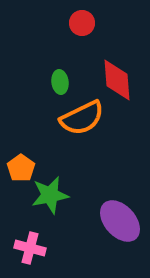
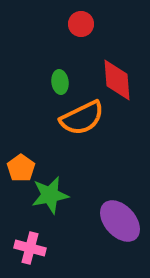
red circle: moved 1 px left, 1 px down
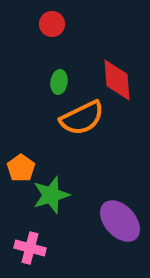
red circle: moved 29 px left
green ellipse: moved 1 px left; rotated 15 degrees clockwise
green star: moved 1 px right; rotated 6 degrees counterclockwise
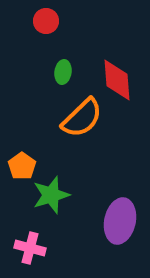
red circle: moved 6 px left, 3 px up
green ellipse: moved 4 px right, 10 px up
orange semicircle: rotated 18 degrees counterclockwise
orange pentagon: moved 1 px right, 2 px up
purple ellipse: rotated 54 degrees clockwise
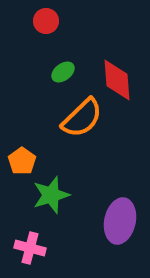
green ellipse: rotated 45 degrees clockwise
orange pentagon: moved 5 px up
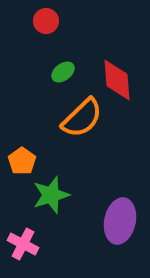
pink cross: moved 7 px left, 4 px up; rotated 12 degrees clockwise
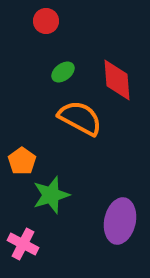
orange semicircle: moved 2 px left; rotated 108 degrees counterclockwise
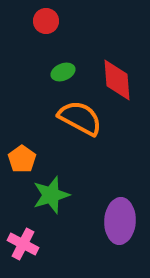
green ellipse: rotated 15 degrees clockwise
orange pentagon: moved 2 px up
purple ellipse: rotated 9 degrees counterclockwise
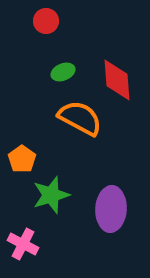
purple ellipse: moved 9 px left, 12 px up
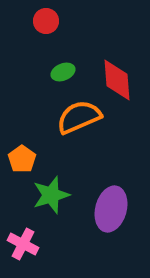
orange semicircle: moved 1 px left, 1 px up; rotated 51 degrees counterclockwise
purple ellipse: rotated 12 degrees clockwise
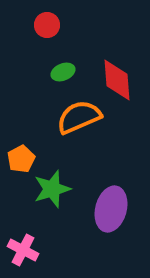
red circle: moved 1 px right, 4 px down
orange pentagon: moved 1 px left; rotated 8 degrees clockwise
green star: moved 1 px right, 6 px up
pink cross: moved 6 px down
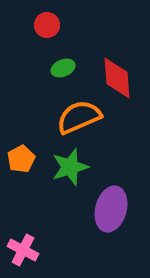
green ellipse: moved 4 px up
red diamond: moved 2 px up
green star: moved 18 px right, 22 px up
